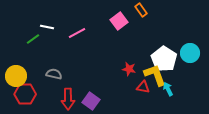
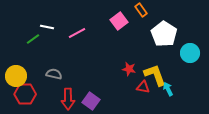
white pentagon: moved 25 px up
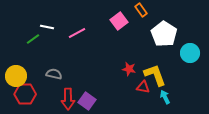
cyan arrow: moved 3 px left, 8 px down
purple square: moved 4 px left
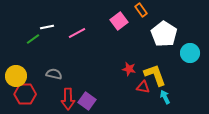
white line: rotated 24 degrees counterclockwise
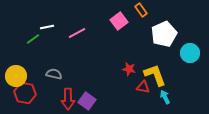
white pentagon: rotated 15 degrees clockwise
red hexagon: moved 1 px up; rotated 10 degrees clockwise
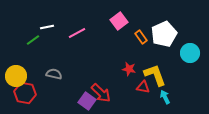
orange rectangle: moved 27 px down
green line: moved 1 px down
red arrow: moved 33 px right, 6 px up; rotated 45 degrees counterclockwise
